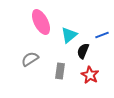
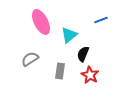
blue line: moved 1 px left, 15 px up
black semicircle: moved 3 px down
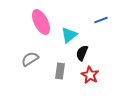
black semicircle: moved 1 px left, 1 px up
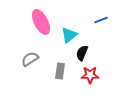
red star: rotated 30 degrees counterclockwise
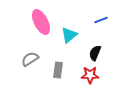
black semicircle: moved 13 px right
gray rectangle: moved 2 px left, 1 px up
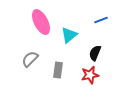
gray semicircle: rotated 12 degrees counterclockwise
red star: rotated 12 degrees counterclockwise
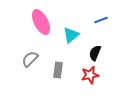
cyan triangle: moved 2 px right
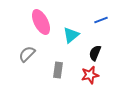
gray semicircle: moved 3 px left, 5 px up
